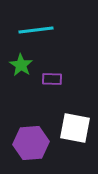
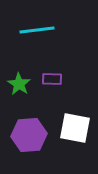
cyan line: moved 1 px right
green star: moved 2 px left, 19 px down
purple hexagon: moved 2 px left, 8 px up
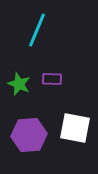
cyan line: rotated 60 degrees counterclockwise
green star: rotated 10 degrees counterclockwise
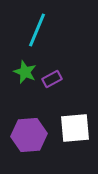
purple rectangle: rotated 30 degrees counterclockwise
green star: moved 6 px right, 12 px up
white square: rotated 16 degrees counterclockwise
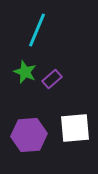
purple rectangle: rotated 12 degrees counterclockwise
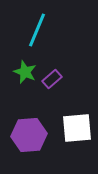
white square: moved 2 px right
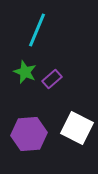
white square: rotated 32 degrees clockwise
purple hexagon: moved 1 px up
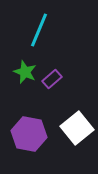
cyan line: moved 2 px right
white square: rotated 24 degrees clockwise
purple hexagon: rotated 16 degrees clockwise
